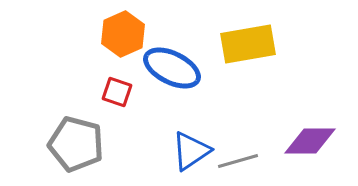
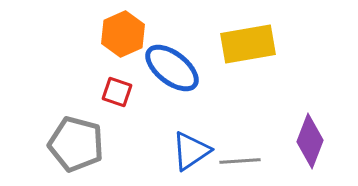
blue ellipse: rotated 12 degrees clockwise
purple diamond: rotated 68 degrees counterclockwise
gray line: moved 2 px right; rotated 12 degrees clockwise
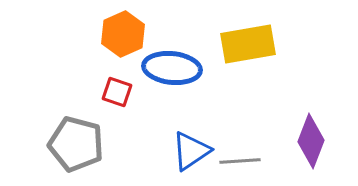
blue ellipse: rotated 32 degrees counterclockwise
purple diamond: moved 1 px right
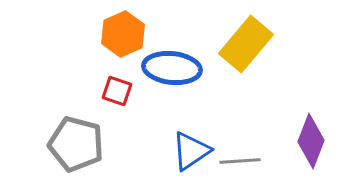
yellow rectangle: moved 2 px left; rotated 40 degrees counterclockwise
red square: moved 1 px up
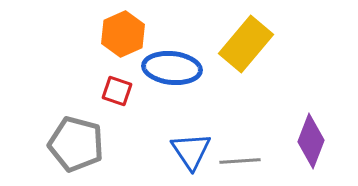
blue triangle: rotated 30 degrees counterclockwise
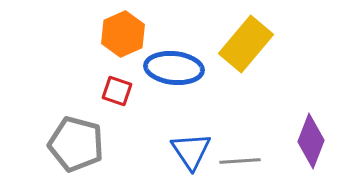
blue ellipse: moved 2 px right
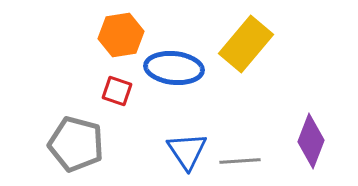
orange hexagon: moved 2 px left, 1 px down; rotated 15 degrees clockwise
blue triangle: moved 4 px left
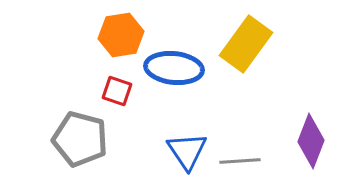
yellow rectangle: rotated 4 degrees counterclockwise
gray pentagon: moved 4 px right, 5 px up
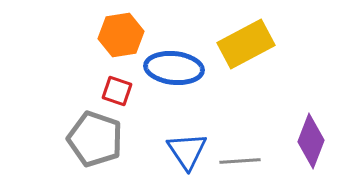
yellow rectangle: rotated 26 degrees clockwise
gray pentagon: moved 15 px right; rotated 4 degrees clockwise
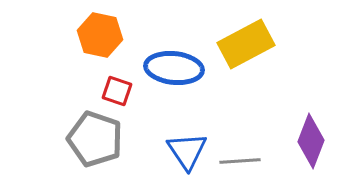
orange hexagon: moved 21 px left; rotated 21 degrees clockwise
